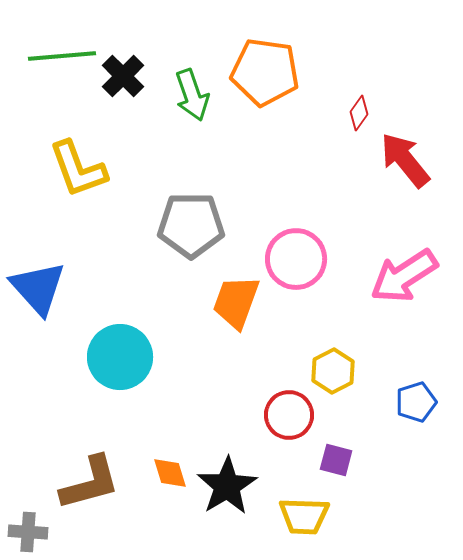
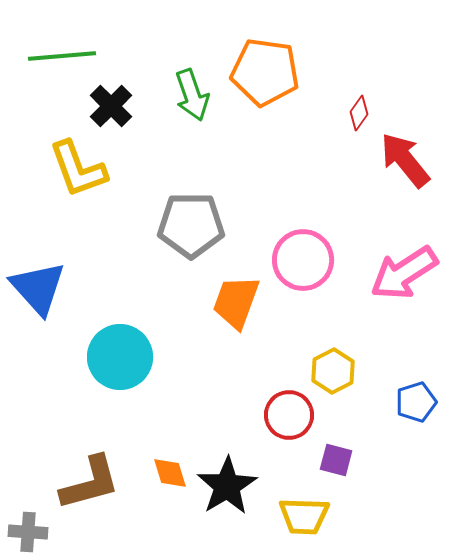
black cross: moved 12 px left, 30 px down
pink circle: moved 7 px right, 1 px down
pink arrow: moved 3 px up
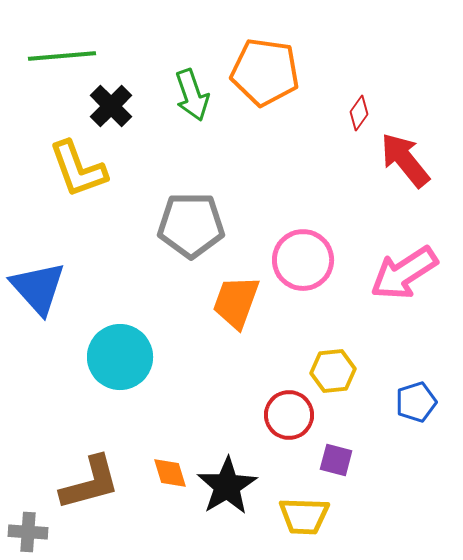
yellow hexagon: rotated 21 degrees clockwise
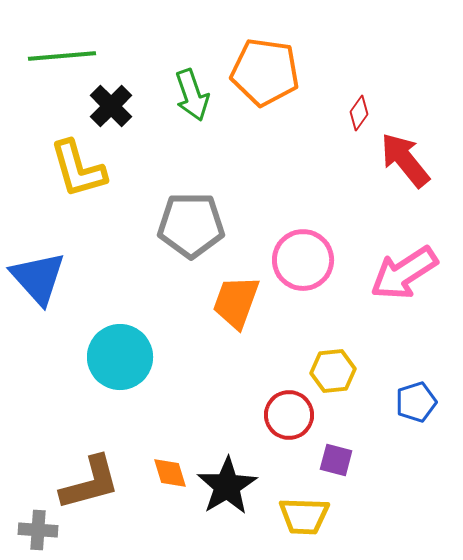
yellow L-shape: rotated 4 degrees clockwise
blue triangle: moved 10 px up
gray cross: moved 10 px right, 2 px up
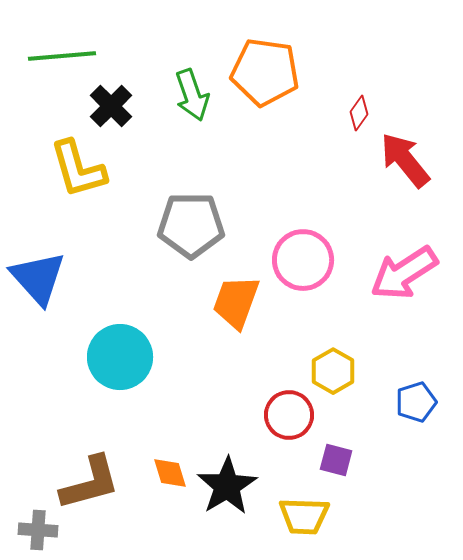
yellow hexagon: rotated 24 degrees counterclockwise
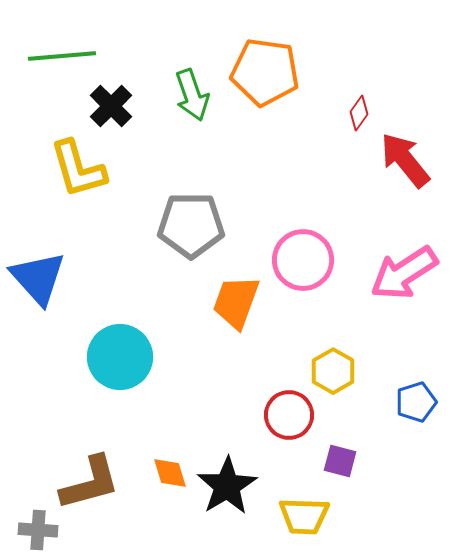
purple square: moved 4 px right, 1 px down
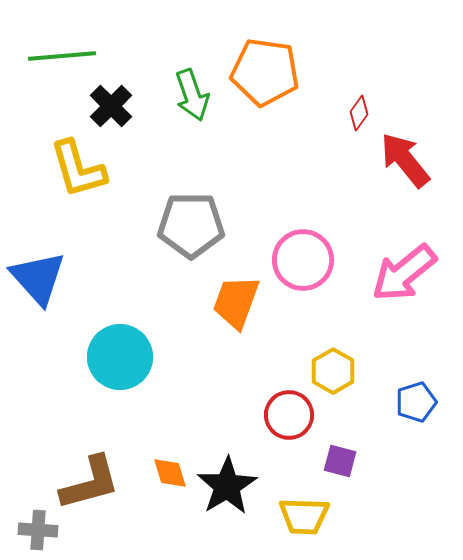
pink arrow: rotated 6 degrees counterclockwise
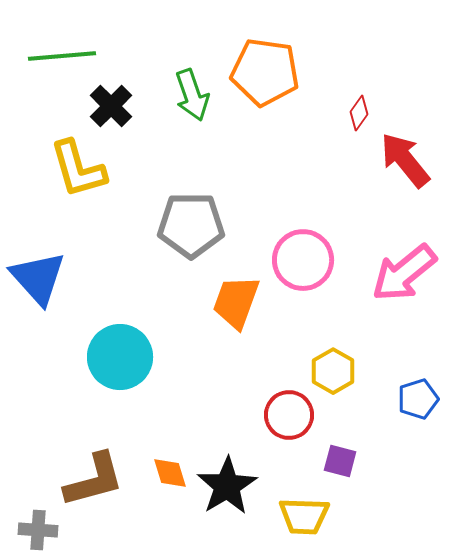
blue pentagon: moved 2 px right, 3 px up
brown L-shape: moved 4 px right, 3 px up
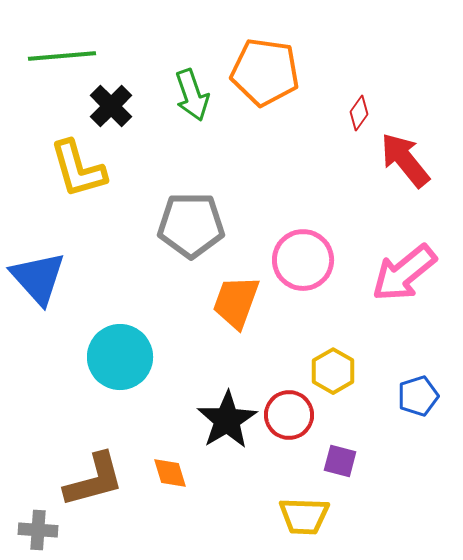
blue pentagon: moved 3 px up
black star: moved 66 px up
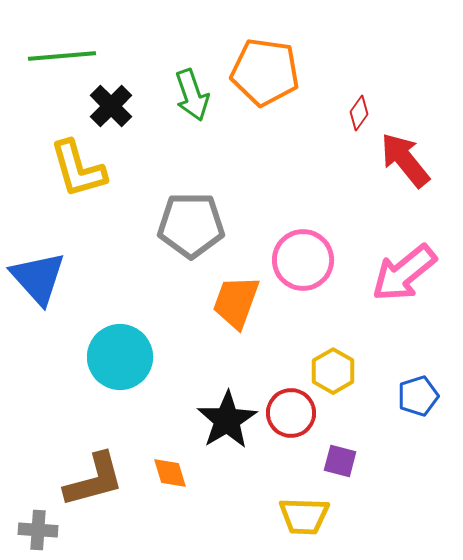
red circle: moved 2 px right, 2 px up
